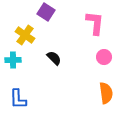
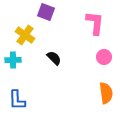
purple square: rotated 12 degrees counterclockwise
blue L-shape: moved 1 px left, 1 px down
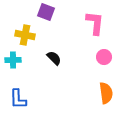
yellow cross: rotated 24 degrees counterclockwise
blue L-shape: moved 1 px right, 1 px up
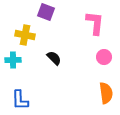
blue L-shape: moved 2 px right, 1 px down
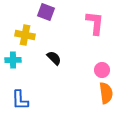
pink circle: moved 2 px left, 13 px down
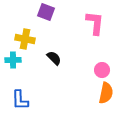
yellow cross: moved 4 px down
orange semicircle: rotated 20 degrees clockwise
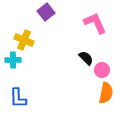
purple square: rotated 30 degrees clockwise
pink L-shape: rotated 30 degrees counterclockwise
yellow cross: moved 1 px left, 1 px down; rotated 12 degrees clockwise
black semicircle: moved 32 px right
blue L-shape: moved 2 px left, 2 px up
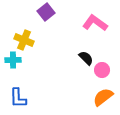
pink L-shape: rotated 30 degrees counterclockwise
orange semicircle: moved 3 px left, 4 px down; rotated 140 degrees counterclockwise
